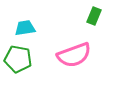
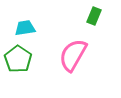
pink semicircle: moved 1 px left; rotated 140 degrees clockwise
green pentagon: rotated 24 degrees clockwise
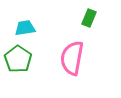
green rectangle: moved 5 px left, 2 px down
pink semicircle: moved 1 px left, 3 px down; rotated 20 degrees counterclockwise
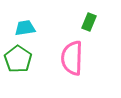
green rectangle: moved 4 px down
pink semicircle: rotated 8 degrees counterclockwise
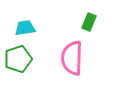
green pentagon: rotated 20 degrees clockwise
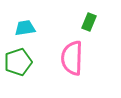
green pentagon: moved 3 px down
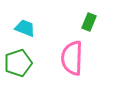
cyan trapezoid: rotated 30 degrees clockwise
green pentagon: moved 1 px down
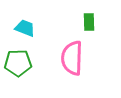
green rectangle: rotated 24 degrees counterclockwise
green pentagon: rotated 16 degrees clockwise
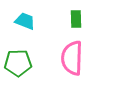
green rectangle: moved 13 px left, 3 px up
cyan trapezoid: moved 7 px up
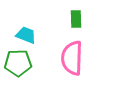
cyan trapezoid: moved 1 px right, 14 px down
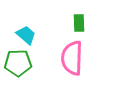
green rectangle: moved 3 px right, 4 px down
cyan trapezoid: rotated 20 degrees clockwise
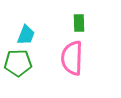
cyan trapezoid: rotated 70 degrees clockwise
